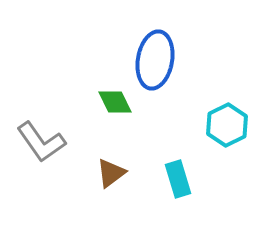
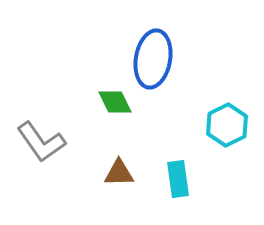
blue ellipse: moved 2 px left, 1 px up
brown triangle: moved 8 px right; rotated 36 degrees clockwise
cyan rectangle: rotated 9 degrees clockwise
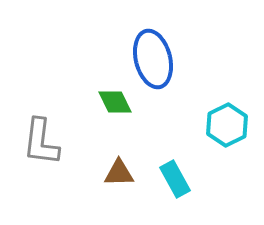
blue ellipse: rotated 24 degrees counterclockwise
gray L-shape: rotated 42 degrees clockwise
cyan rectangle: moved 3 px left; rotated 21 degrees counterclockwise
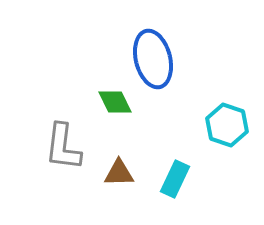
cyan hexagon: rotated 15 degrees counterclockwise
gray L-shape: moved 22 px right, 5 px down
cyan rectangle: rotated 54 degrees clockwise
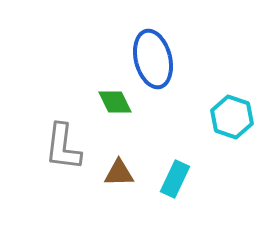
cyan hexagon: moved 5 px right, 8 px up
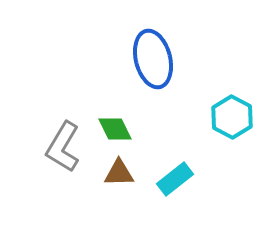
green diamond: moved 27 px down
cyan hexagon: rotated 9 degrees clockwise
gray L-shape: rotated 24 degrees clockwise
cyan rectangle: rotated 27 degrees clockwise
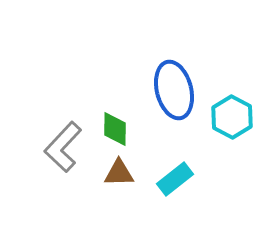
blue ellipse: moved 21 px right, 31 px down
green diamond: rotated 27 degrees clockwise
gray L-shape: rotated 12 degrees clockwise
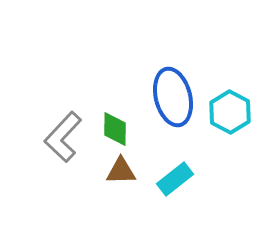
blue ellipse: moved 1 px left, 7 px down
cyan hexagon: moved 2 px left, 5 px up
gray L-shape: moved 10 px up
brown triangle: moved 2 px right, 2 px up
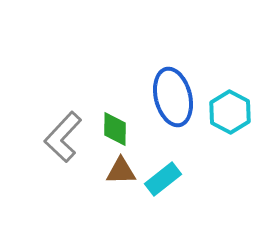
cyan rectangle: moved 12 px left
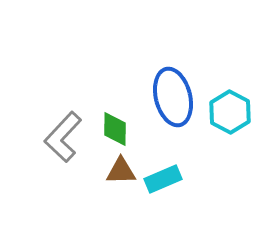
cyan rectangle: rotated 15 degrees clockwise
